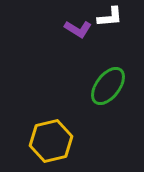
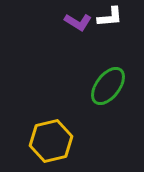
purple L-shape: moved 7 px up
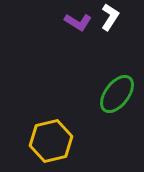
white L-shape: rotated 52 degrees counterclockwise
green ellipse: moved 9 px right, 8 px down
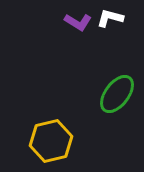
white L-shape: moved 1 px down; rotated 108 degrees counterclockwise
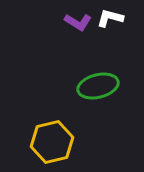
green ellipse: moved 19 px left, 8 px up; rotated 39 degrees clockwise
yellow hexagon: moved 1 px right, 1 px down
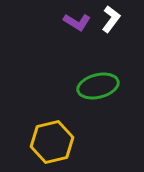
white L-shape: moved 1 px right, 1 px down; rotated 112 degrees clockwise
purple L-shape: moved 1 px left
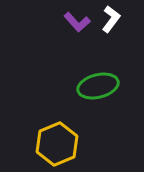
purple L-shape: rotated 16 degrees clockwise
yellow hexagon: moved 5 px right, 2 px down; rotated 9 degrees counterclockwise
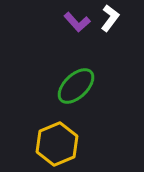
white L-shape: moved 1 px left, 1 px up
green ellipse: moved 22 px left; rotated 30 degrees counterclockwise
